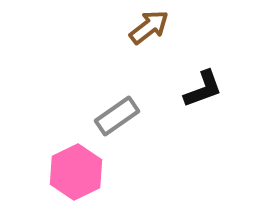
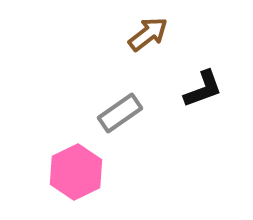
brown arrow: moved 1 px left, 7 px down
gray rectangle: moved 3 px right, 3 px up
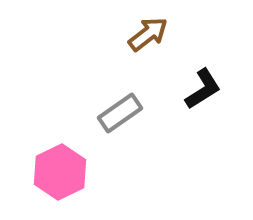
black L-shape: rotated 12 degrees counterclockwise
pink hexagon: moved 16 px left
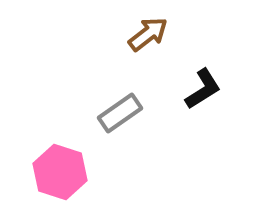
pink hexagon: rotated 16 degrees counterclockwise
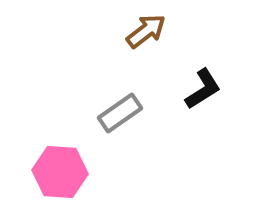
brown arrow: moved 2 px left, 3 px up
pink hexagon: rotated 14 degrees counterclockwise
